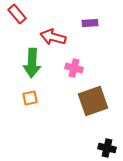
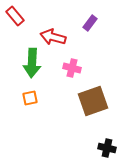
red rectangle: moved 2 px left, 2 px down
purple rectangle: rotated 49 degrees counterclockwise
pink cross: moved 2 px left
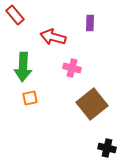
red rectangle: moved 1 px up
purple rectangle: rotated 35 degrees counterclockwise
green arrow: moved 9 px left, 4 px down
brown square: moved 1 px left, 3 px down; rotated 20 degrees counterclockwise
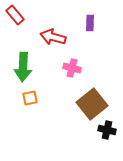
black cross: moved 18 px up
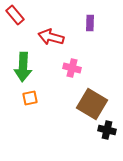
red arrow: moved 2 px left
brown square: rotated 20 degrees counterclockwise
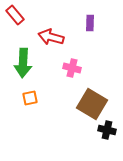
green arrow: moved 4 px up
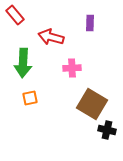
pink cross: rotated 18 degrees counterclockwise
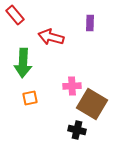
pink cross: moved 18 px down
black cross: moved 30 px left
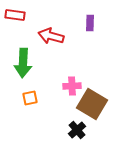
red rectangle: rotated 42 degrees counterclockwise
red arrow: moved 1 px up
black cross: rotated 36 degrees clockwise
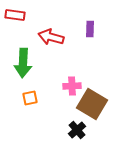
purple rectangle: moved 6 px down
red arrow: moved 1 px down
